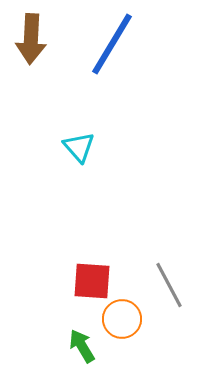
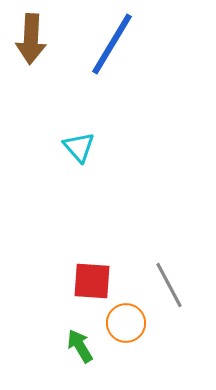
orange circle: moved 4 px right, 4 px down
green arrow: moved 2 px left
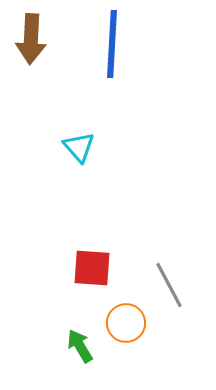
blue line: rotated 28 degrees counterclockwise
red square: moved 13 px up
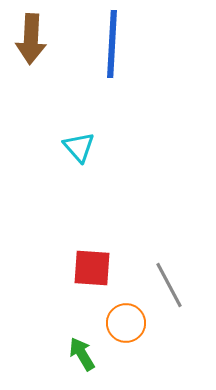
green arrow: moved 2 px right, 8 px down
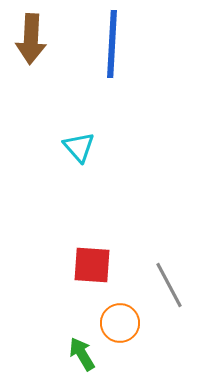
red square: moved 3 px up
orange circle: moved 6 px left
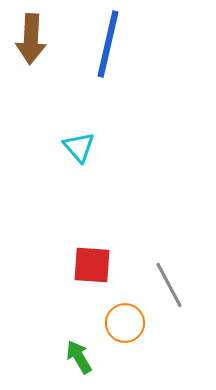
blue line: moved 4 px left; rotated 10 degrees clockwise
orange circle: moved 5 px right
green arrow: moved 3 px left, 3 px down
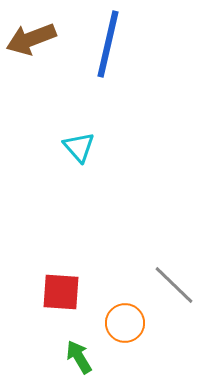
brown arrow: rotated 66 degrees clockwise
red square: moved 31 px left, 27 px down
gray line: moved 5 px right; rotated 18 degrees counterclockwise
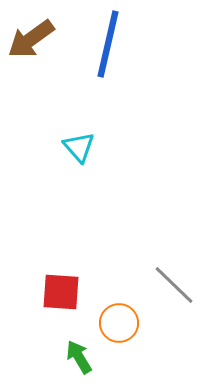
brown arrow: rotated 15 degrees counterclockwise
orange circle: moved 6 px left
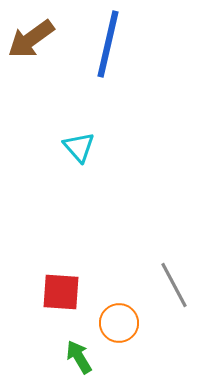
gray line: rotated 18 degrees clockwise
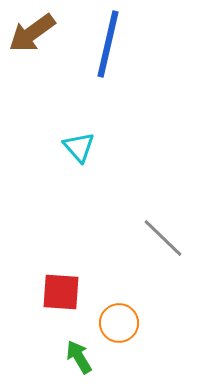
brown arrow: moved 1 px right, 6 px up
gray line: moved 11 px left, 47 px up; rotated 18 degrees counterclockwise
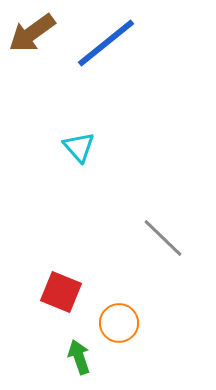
blue line: moved 2 px left, 1 px up; rotated 38 degrees clockwise
red square: rotated 18 degrees clockwise
green arrow: rotated 12 degrees clockwise
